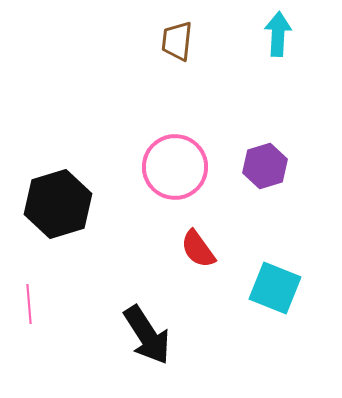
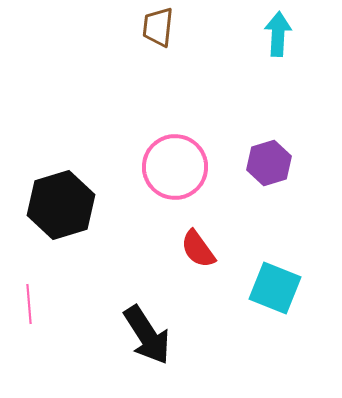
brown trapezoid: moved 19 px left, 14 px up
purple hexagon: moved 4 px right, 3 px up
black hexagon: moved 3 px right, 1 px down
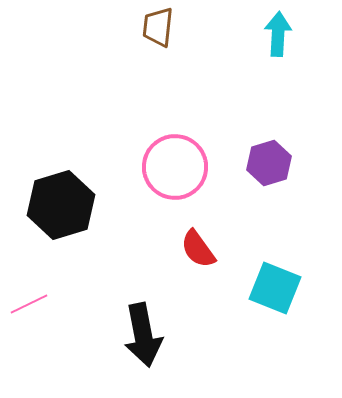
pink line: rotated 69 degrees clockwise
black arrow: moved 4 px left; rotated 22 degrees clockwise
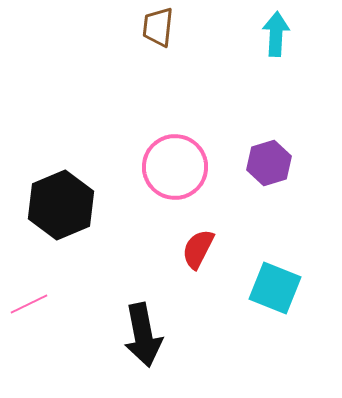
cyan arrow: moved 2 px left
black hexagon: rotated 6 degrees counterclockwise
red semicircle: rotated 63 degrees clockwise
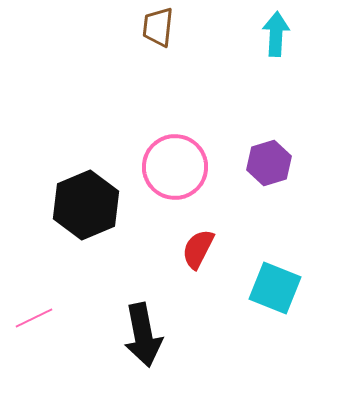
black hexagon: moved 25 px right
pink line: moved 5 px right, 14 px down
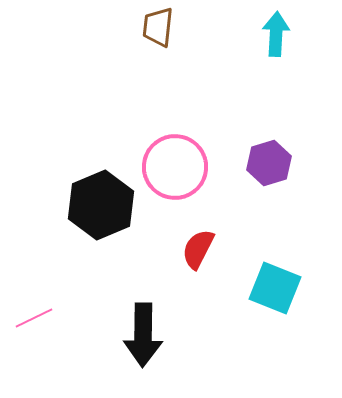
black hexagon: moved 15 px right
black arrow: rotated 12 degrees clockwise
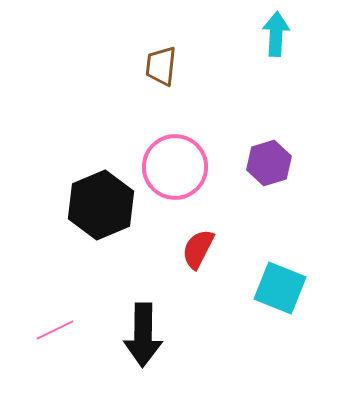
brown trapezoid: moved 3 px right, 39 px down
cyan square: moved 5 px right
pink line: moved 21 px right, 12 px down
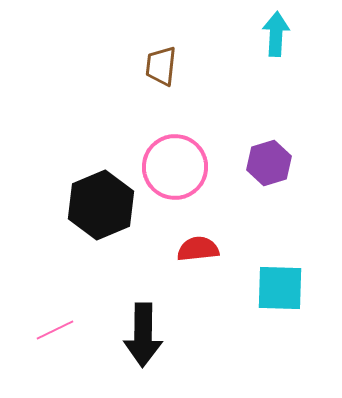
red semicircle: rotated 57 degrees clockwise
cyan square: rotated 20 degrees counterclockwise
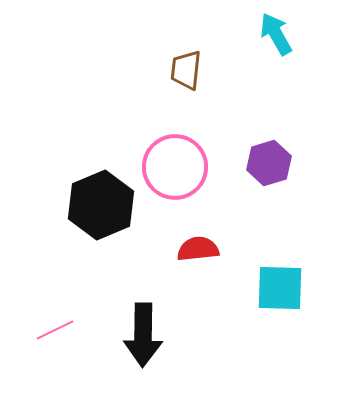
cyan arrow: rotated 33 degrees counterclockwise
brown trapezoid: moved 25 px right, 4 px down
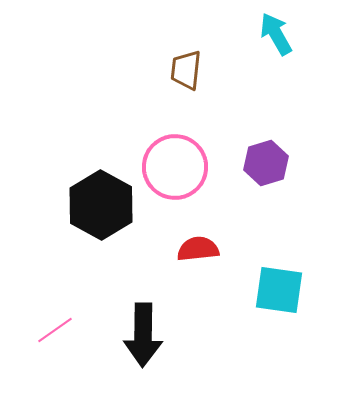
purple hexagon: moved 3 px left
black hexagon: rotated 8 degrees counterclockwise
cyan square: moved 1 px left, 2 px down; rotated 6 degrees clockwise
pink line: rotated 9 degrees counterclockwise
